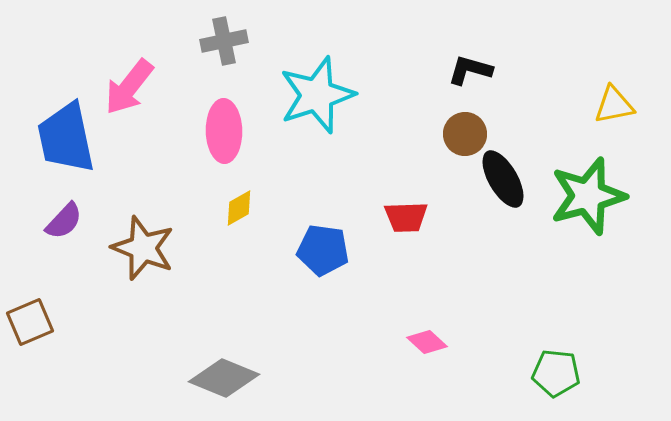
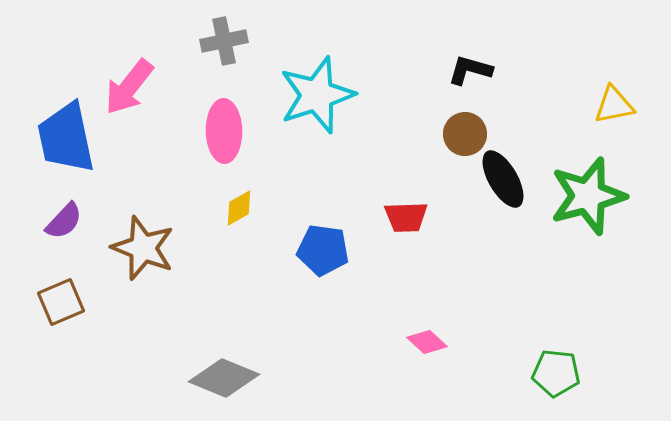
brown square: moved 31 px right, 20 px up
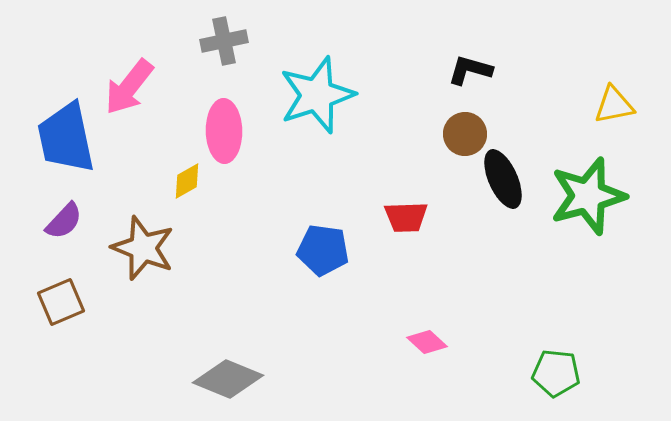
black ellipse: rotated 6 degrees clockwise
yellow diamond: moved 52 px left, 27 px up
gray diamond: moved 4 px right, 1 px down
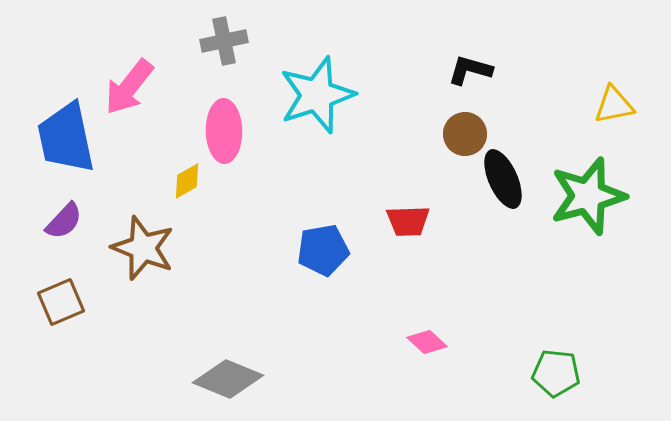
red trapezoid: moved 2 px right, 4 px down
blue pentagon: rotated 18 degrees counterclockwise
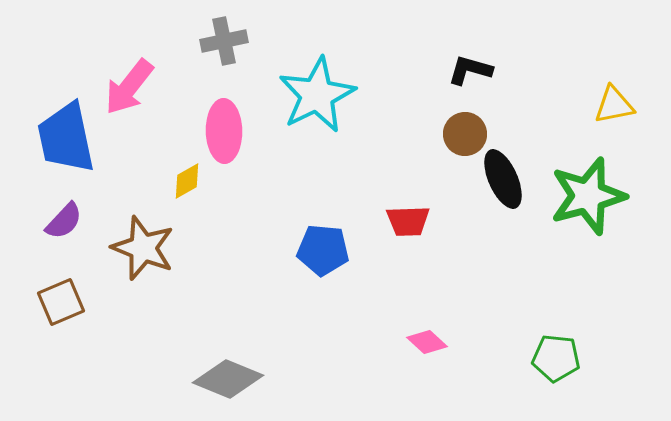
cyan star: rotated 8 degrees counterclockwise
blue pentagon: rotated 15 degrees clockwise
green pentagon: moved 15 px up
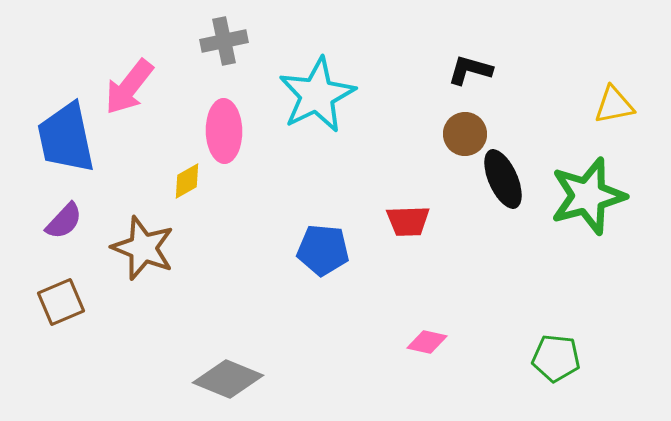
pink diamond: rotated 30 degrees counterclockwise
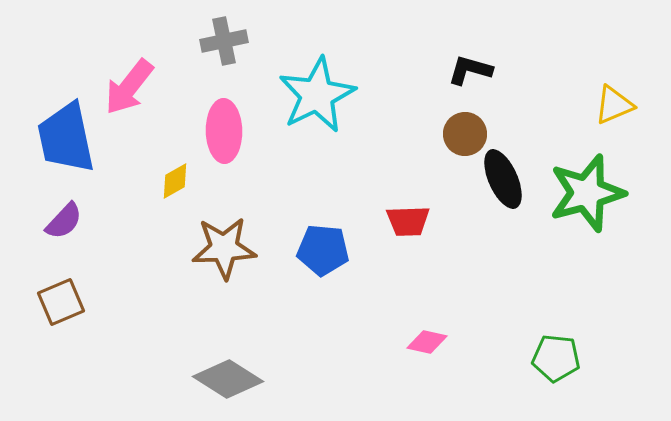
yellow triangle: rotated 12 degrees counterclockwise
yellow diamond: moved 12 px left
green star: moved 1 px left, 3 px up
brown star: moved 81 px right; rotated 24 degrees counterclockwise
gray diamond: rotated 10 degrees clockwise
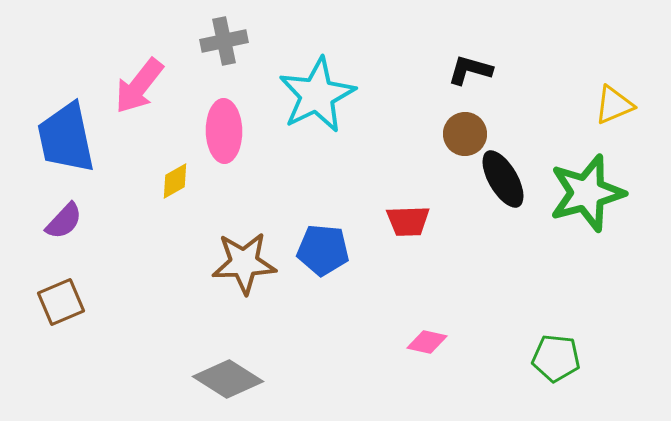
pink arrow: moved 10 px right, 1 px up
black ellipse: rotated 6 degrees counterclockwise
brown star: moved 20 px right, 15 px down
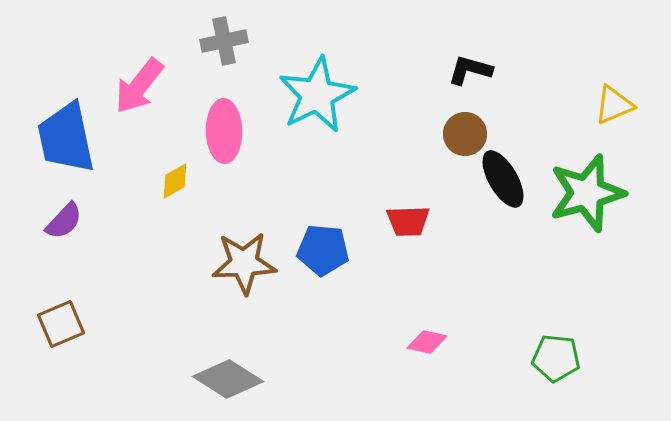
brown square: moved 22 px down
